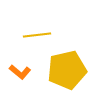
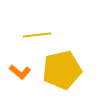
yellow pentagon: moved 5 px left
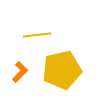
orange L-shape: rotated 85 degrees counterclockwise
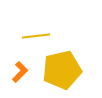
yellow line: moved 1 px left, 1 px down
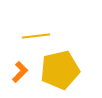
yellow pentagon: moved 2 px left
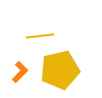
yellow line: moved 4 px right
